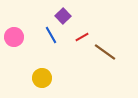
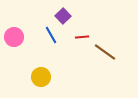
red line: rotated 24 degrees clockwise
yellow circle: moved 1 px left, 1 px up
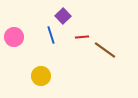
blue line: rotated 12 degrees clockwise
brown line: moved 2 px up
yellow circle: moved 1 px up
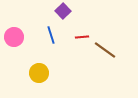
purple square: moved 5 px up
yellow circle: moved 2 px left, 3 px up
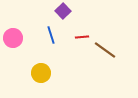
pink circle: moved 1 px left, 1 px down
yellow circle: moved 2 px right
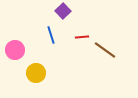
pink circle: moved 2 px right, 12 px down
yellow circle: moved 5 px left
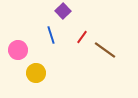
red line: rotated 48 degrees counterclockwise
pink circle: moved 3 px right
